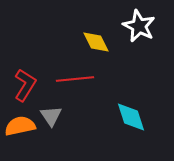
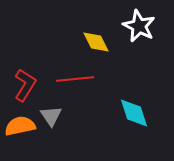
cyan diamond: moved 3 px right, 4 px up
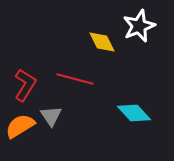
white star: rotated 24 degrees clockwise
yellow diamond: moved 6 px right
red line: rotated 21 degrees clockwise
cyan diamond: rotated 24 degrees counterclockwise
orange semicircle: rotated 20 degrees counterclockwise
